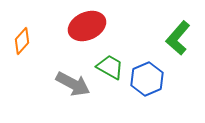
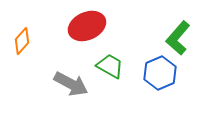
green trapezoid: moved 1 px up
blue hexagon: moved 13 px right, 6 px up
gray arrow: moved 2 px left
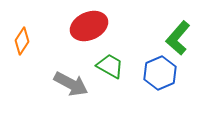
red ellipse: moved 2 px right
orange diamond: rotated 8 degrees counterclockwise
